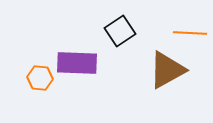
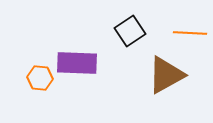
black square: moved 10 px right
brown triangle: moved 1 px left, 5 px down
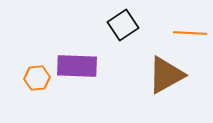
black square: moved 7 px left, 6 px up
purple rectangle: moved 3 px down
orange hexagon: moved 3 px left; rotated 10 degrees counterclockwise
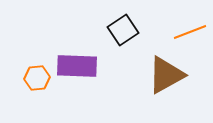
black square: moved 5 px down
orange line: moved 1 px up; rotated 24 degrees counterclockwise
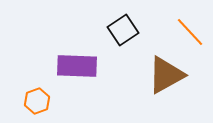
orange line: rotated 68 degrees clockwise
orange hexagon: moved 23 px down; rotated 15 degrees counterclockwise
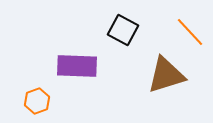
black square: rotated 28 degrees counterclockwise
brown triangle: rotated 12 degrees clockwise
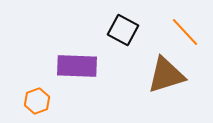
orange line: moved 5 px left
